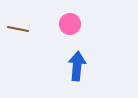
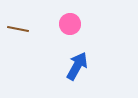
blue arrow: rotated 24 degrees clockwise
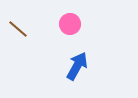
brown line: rotated 30 degrees clockwise
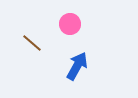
brown line: moved 14 px right, 14 px down
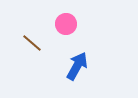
pink circle: moved 4 px left
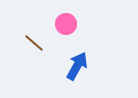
brown line: moved 2 px right
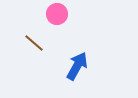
pink circle: moved 9 px left, 10 px up
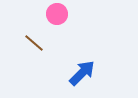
blue arrow: moved 5 px right, 7 px down; rotated 16 degrees clockwise
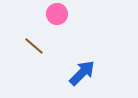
brown line: moved 3 px down
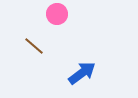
blue arrow: rotated 8 degrees clockwise
